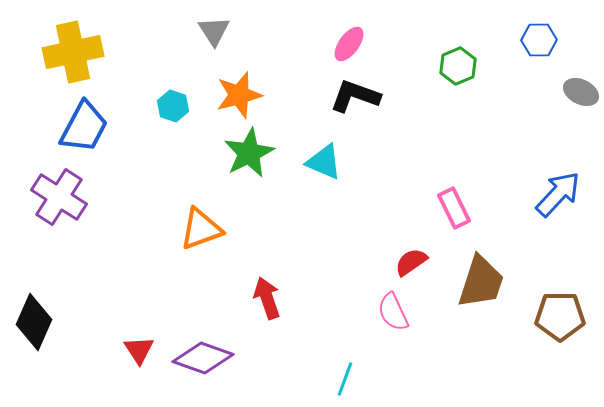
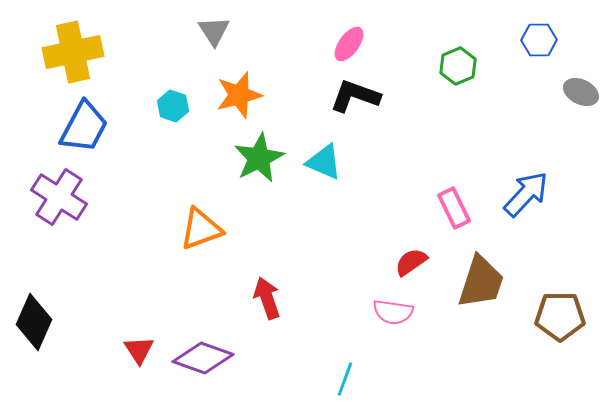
green star: moved 10 px right, 5 px down
blue arrow: moved 32 px left
pink semicircle: rotated 57 degrees counterclockwise
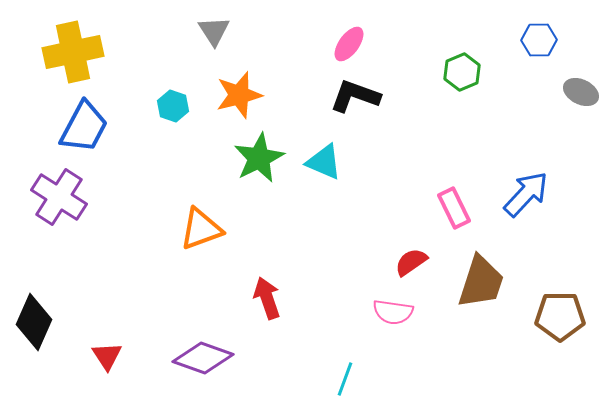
green hexagon: moved 4 px right, 6 px down
red triangle: moved 32 px left, 6 px down
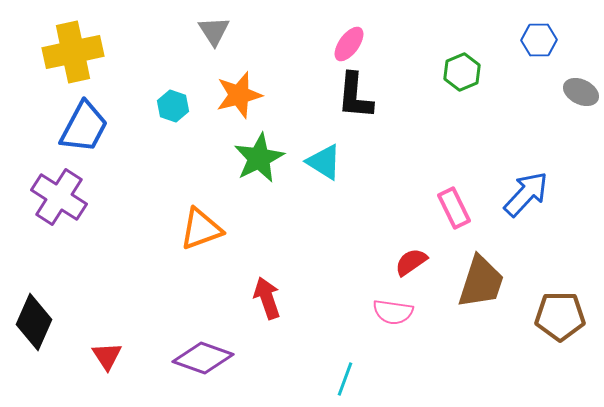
black L-shape: rotated 105 degrees counterclockwise
cyan triangle: rotated 9 degrees clockwise
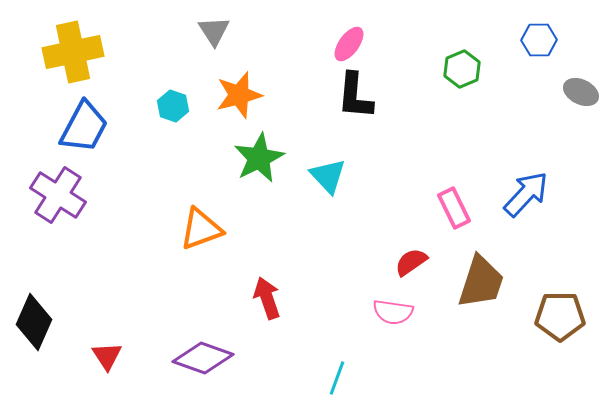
green hexagon: moved 3 px up
cyan triangle: moved 4 px right, 14 px down; rotated 15 degrees clockwise
purple cross: moved 1 px left, 2 px up
cyan line: moved 8 px left, 1 px up
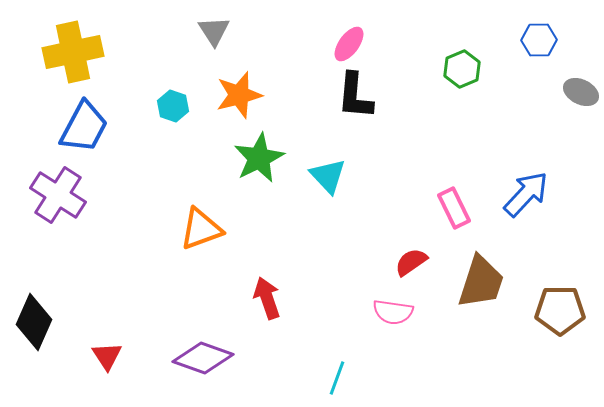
brown pentagon: moved 6 px up
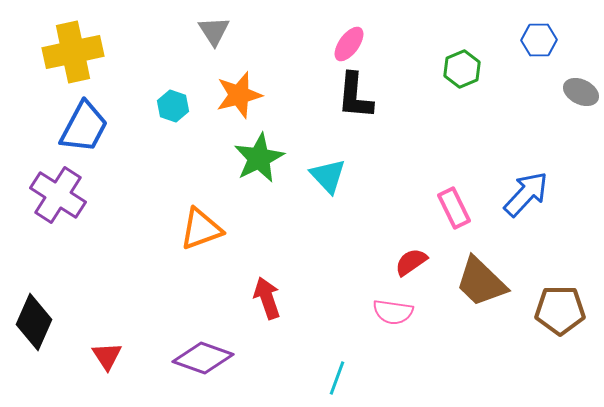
brown trapezoid: rotated 116 degrees clockwise
